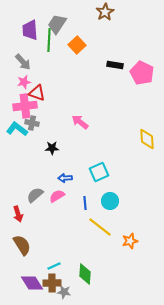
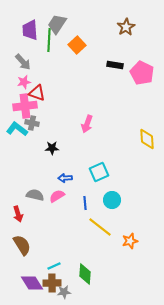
brown star: moved 21 px right, 15 px down
pink arrow: moved 7 px right, 2 px down; rotated 108 degrees counterclockwise
gray semicircle: rotated 54 degrees clockwise
cyan circle: moved 2 px right, 1 px up
gray star: rotated 16 degrees counterclockwise
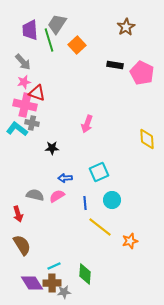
green line: rotated 20 degrees counterclockwise
pink cross: moved 1 px up; rotated 20 degrees clockwise
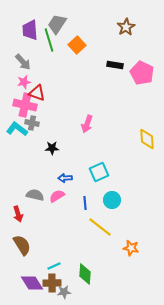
orange star: moved 1 px right, 7 px down; rotated 28 degrees clockwise
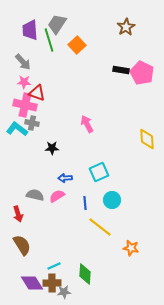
black rectangle: moved 6 px right, 5 px down
pink star: rotated 16 degrees clockwise
pink arrow: rotated 132 degrees clockwise
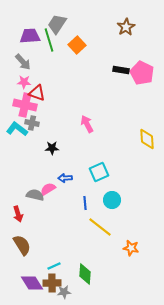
purple trapezoid: moved 6 px down; rotated 90 degrees clockwise
pink semicircle: moved 9 px left, 7 px up
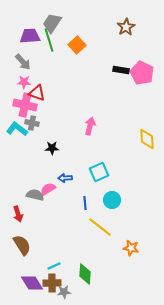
gray trapezoid: moved 5 px left, 1 px up
pink arrow: moved 3 px right, 2 px down; rotated 42 degrees clockwise
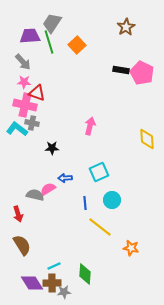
green line: moved 2 px down
